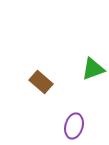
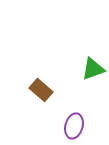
brown rectangle: moved 8 px down
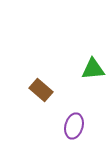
green triangle: rotated 15 degrees clockwise
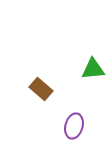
brown rectangle: moved 1 px up
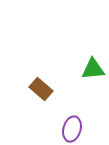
purple ellipse: moved 2 px left, 3 px down
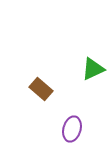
green triangle: rotated 20 degrees counterclockwise
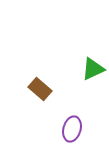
brown rectangle: moved 1 px left
